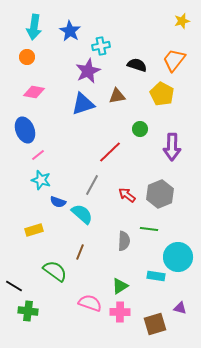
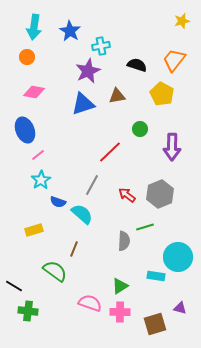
cyan star: rotated 24 degrees clockwise
green line: moved 4 px left, 2 px up; rotated 24 degrees counterclockwise
brown line: moved 6 px left, 3 px up
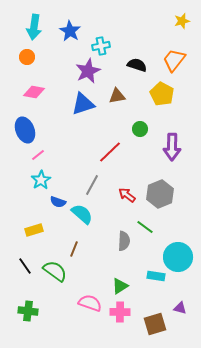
green line: rotated 54 degrees clockwise
black line: moved 11 px right, 20 px up; rotated 24 degrees clockwise
